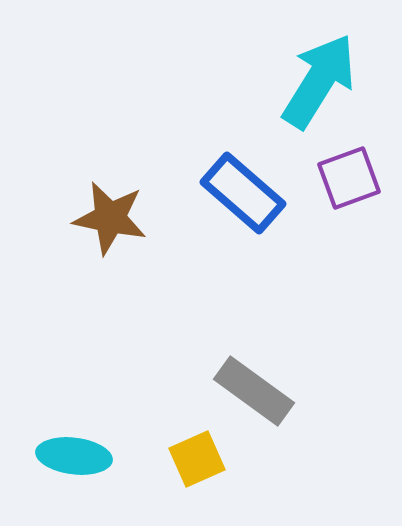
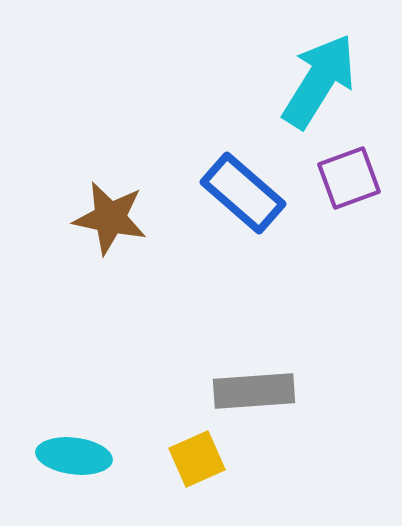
gray rectangle: rotated 40 degrees counterclockwise
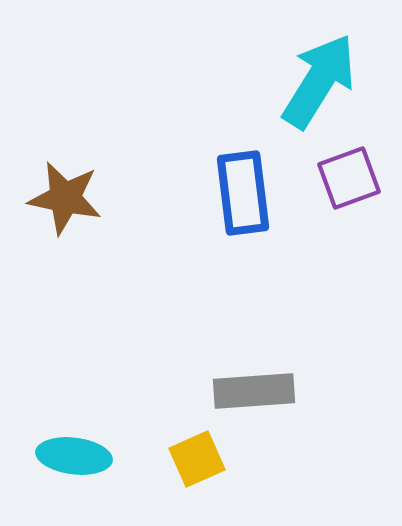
blue rectangle: rotated 42 degrees clockwise
brown star: moved 45 px left, 20 px up
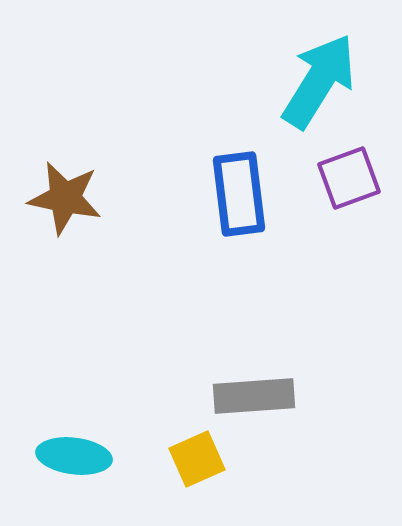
blue rectangle: moved 4 px left, 1 px down
gray rectangle: moved 5 px down
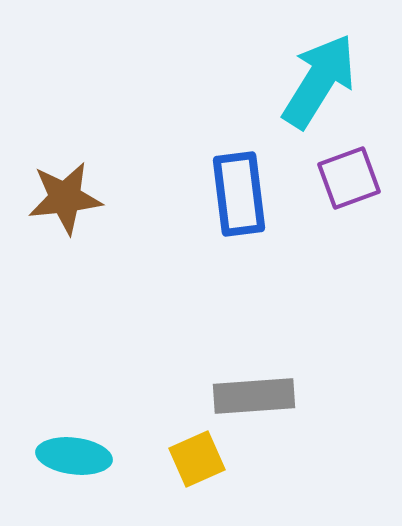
brown star: rotated 18 degrees counterclockwise
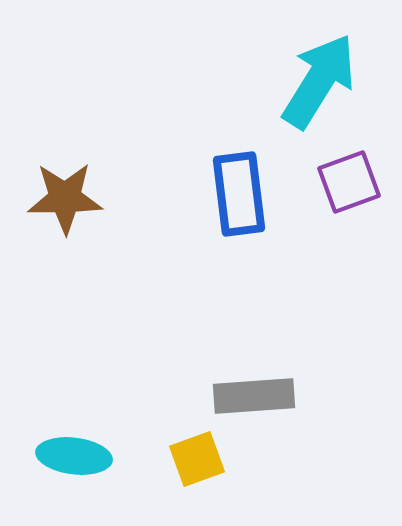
purple square: moved 4 px down
brown star: rotated 6 degrees clockwise
yellow square: rotated 4 degrees clockwise
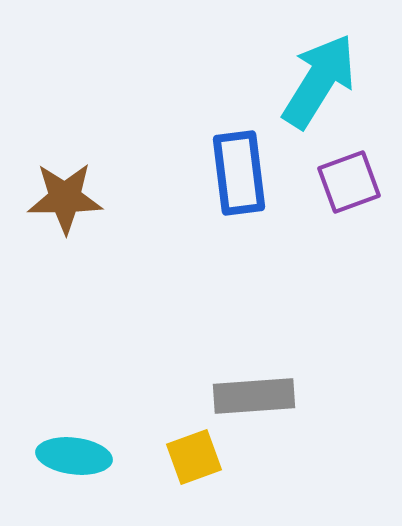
blue rectangle: moved 21 px up
yellow square: moved 3 px left, 2 px up
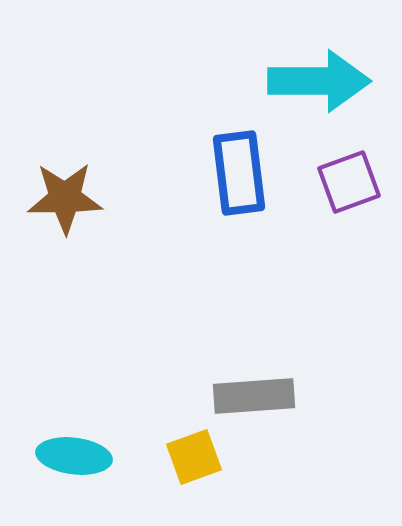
cyan arrow: rotated 58 degrees clockwise
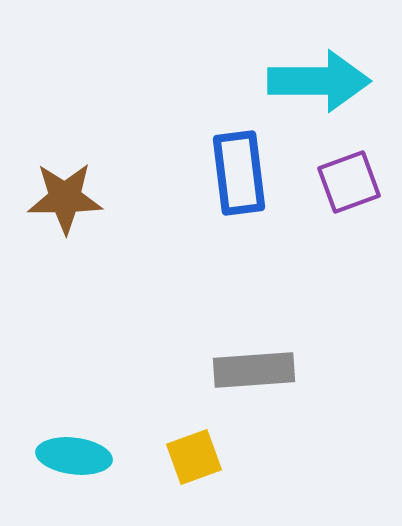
gray rectangle: moved 26 px up
